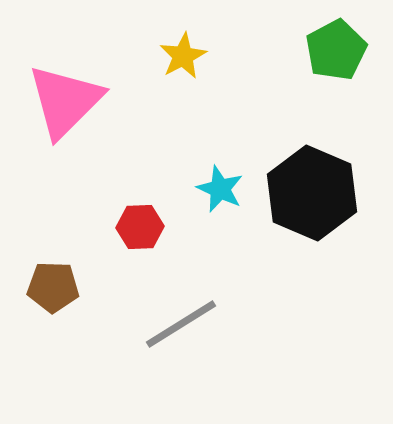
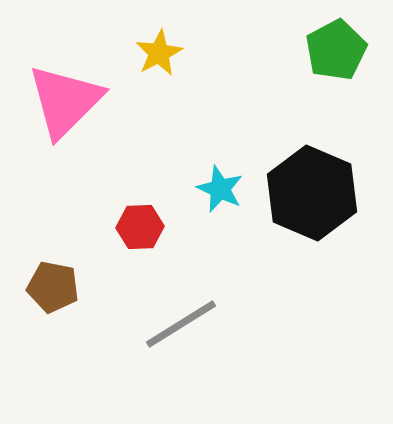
yellow star: moved 24 px left, 3 px up
brown pentagon: rotated 9 degrees clockwise
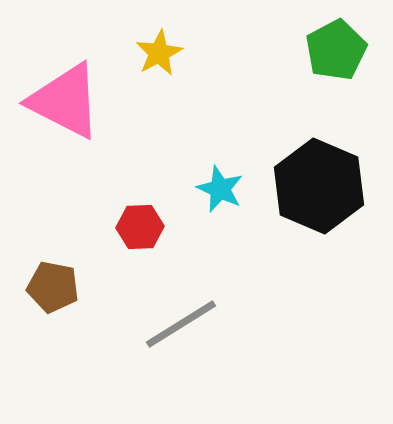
pink triangle: rotated 48 degrees counterclockwise
black hexagon: moved 7 px right, 7 px up
